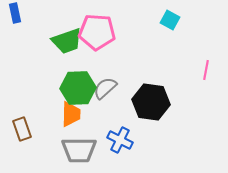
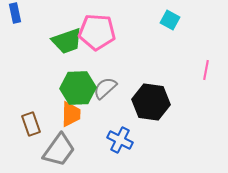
brown rectangle: moved 9 px right, 5 px up
gray trapezoid: moved 20 px left; rotated 54 degrees counterclockwise
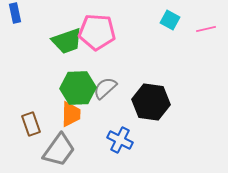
pink line: moved 41 px up; rotated 66 degrees clockwise
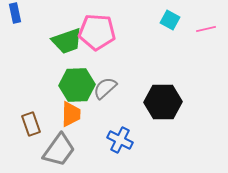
green hexagon: moved 1 px left, 3 px up
black hexagon: moved 12 px right; rotated 9 degrees counterclockwise
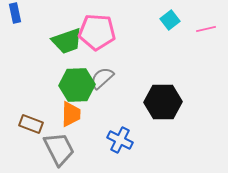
cyan square: rotated 24 degrees clockwise
gray semicircle: moved 3 px left, 10 px up
brown rectangle: rotated 50 degrees counterclockwise
gray trapezoid: moved 1 px up; rotated 63 degrees counterclockwise
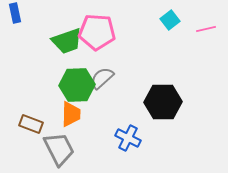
blue cross: moved 8 px right, 2 px up
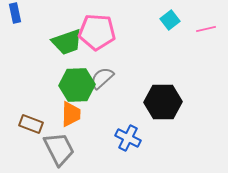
green trapezoid: moved 1 px down
